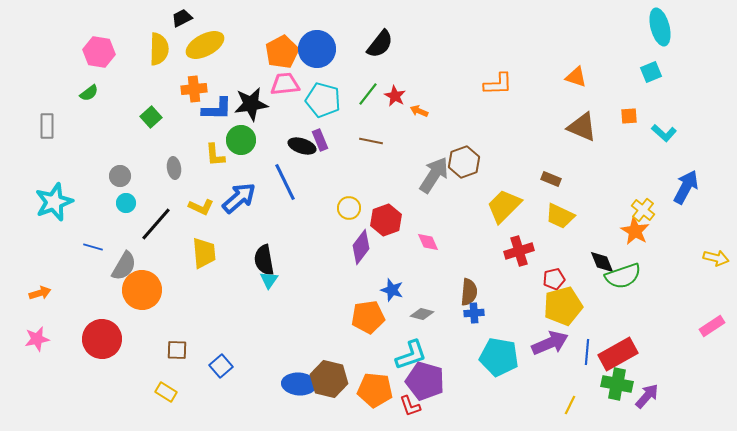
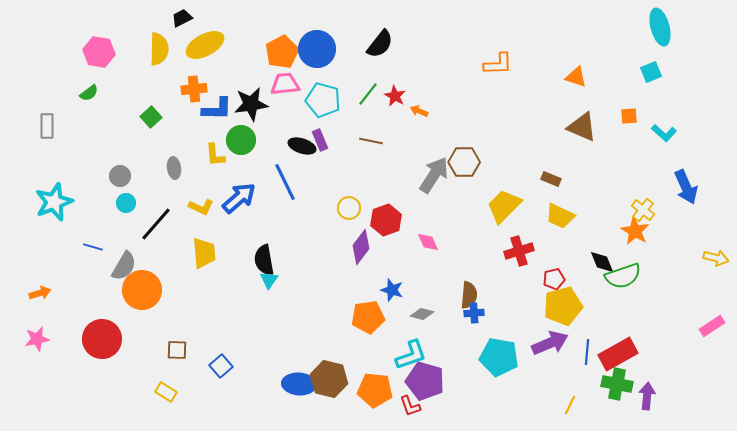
orange L-shape at (498, 84): moved 20 px up
brown hexagon at (464, 162): rotated 20 degrees clockwise
blue arrow at (686, 187): rotated 128 degrees clockwise
brown semicircle at (469, 292): moved 3 px down
purple arrow at (647, 396): rotated 36 degrees counterclockwise
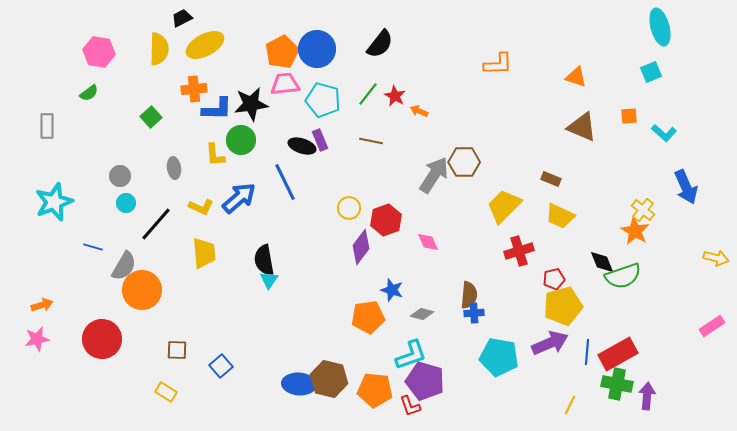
orange arrow at (40, 293): moved 2 px right, 12 px down
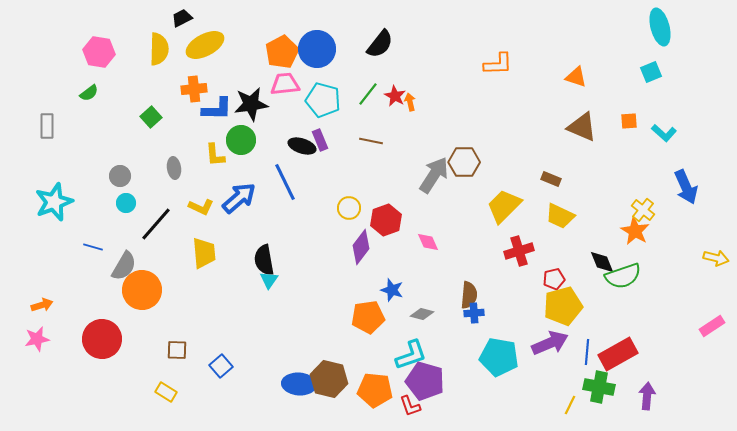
orange arrow at (419, 111): moved 9 px left, 9 px up; rotated 54 degrees clockwise
orange square at (629, 116): moved 5 px down
green cross at (617, 384): moved 18 px left, 3 px down
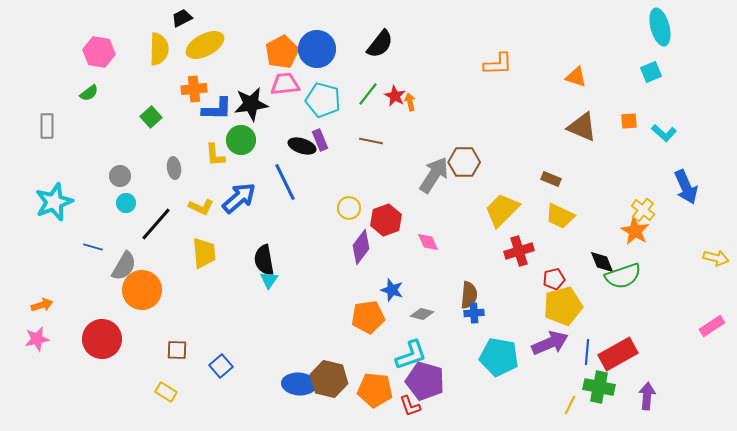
yellow trapezoid at (504, 206): moved 2 px left, 4 px down
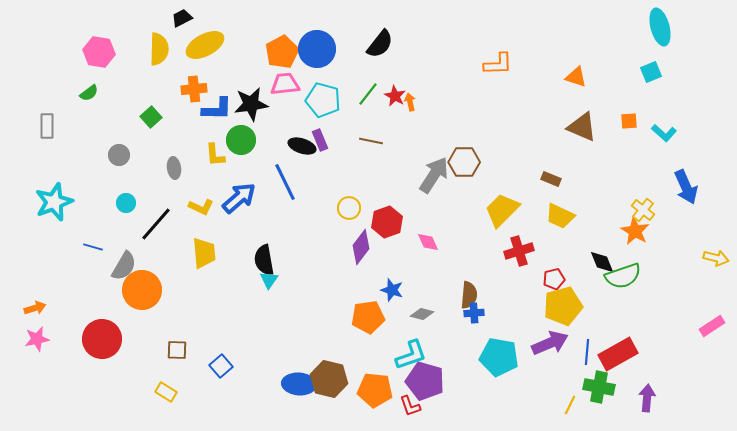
gray circle at (120, 176): moved 1 px left, 21 px up
red hexagon at (386, 220): moved 1 px right, 2 px down
orange arrow at (42, 305): moved 7 px left, 3 px down
purple arrow at (647, 396): moved 2 px down
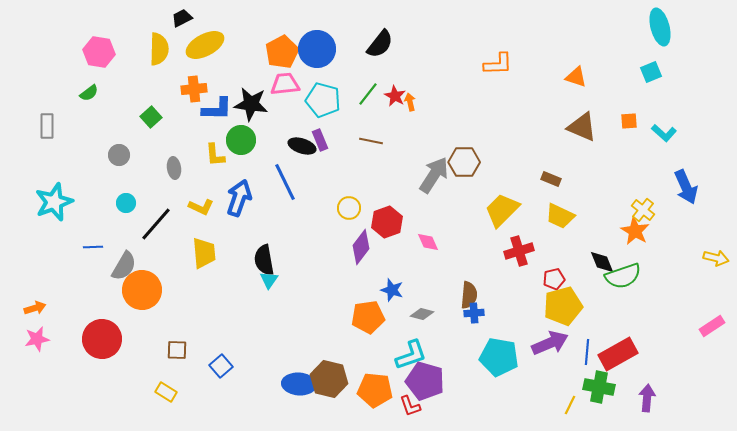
black star at (251, 104): rotated 16 degrees clockwise
blue arrow at (239, 198): rotated 30 degrees counterclockwise
blue line at (93, 247): rotated 18 degrees counterclockwise
